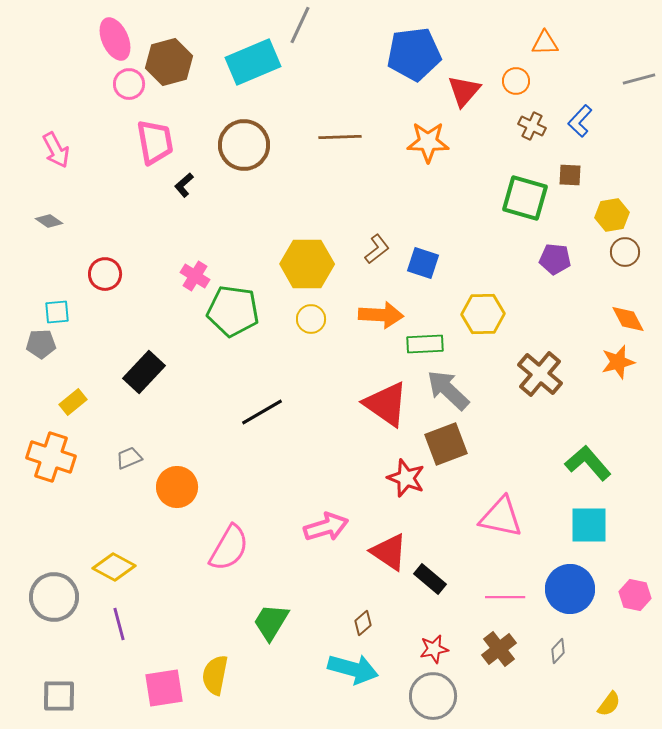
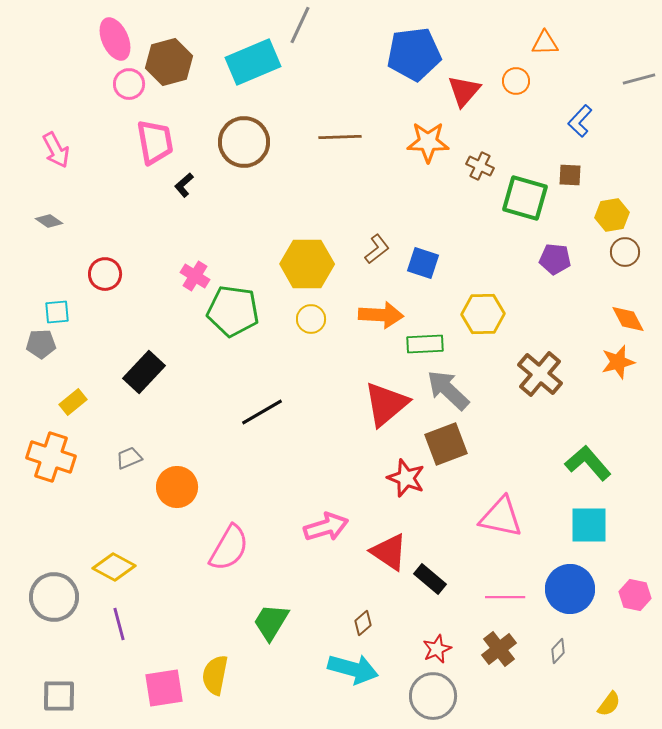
brown cross at (532, 126): moved 52 px left, 40 px down
brown circle at (244, 145): moved 3 px up
red triangle at (386, 404): rotated 45 degrees clockwise
red star at (434, 649): moved 3 px right; rotated 12 degrees counterclockwise
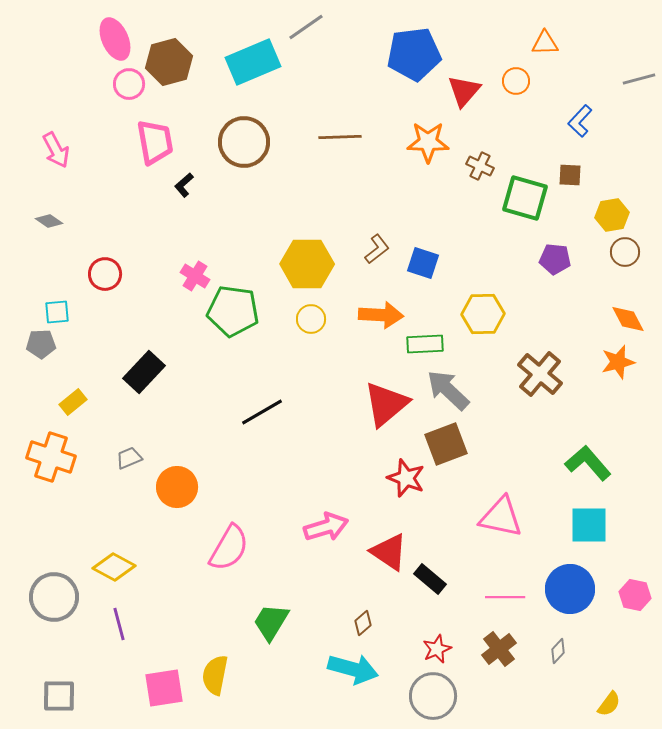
gray line at (300, 25): moved 6 px right, 2 px down; rotated 30 degrees clockwise
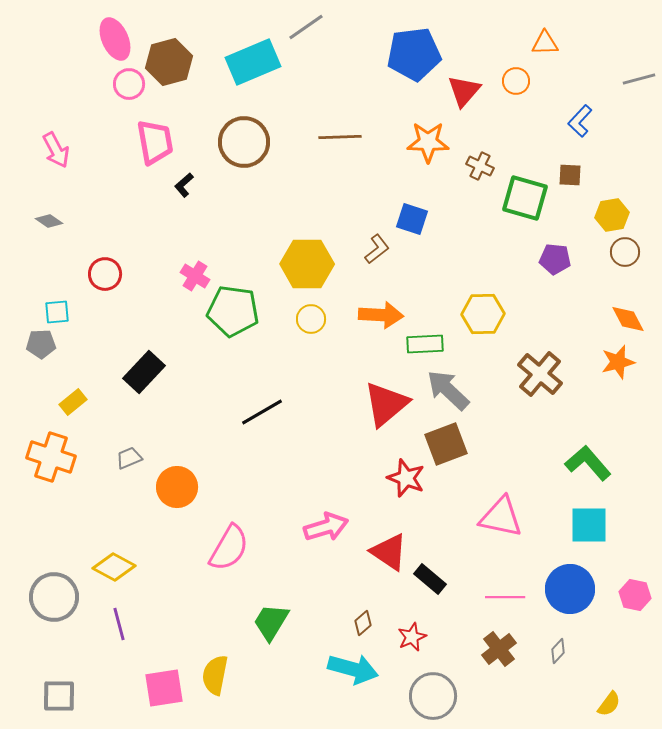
blue square at (423, 263): moved 11 px left, 44 px up
red star at (437, 649): moved 25 px left, 12 px up
